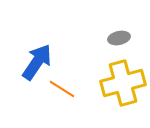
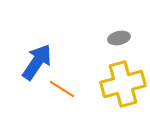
yellow cross: moved 1 px down
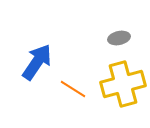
orange line: moved 11 px right
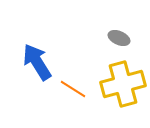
gray ellipse: rotated 35 degrees clockwise
blue arrow: rotated 66 degrees counterclockwise
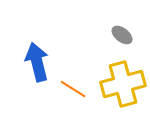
gray ellipse: moved 3 px right, 3 px up; rotated 15 degrees clockwise
blue arrow: rotated 18 degrees clockwise
